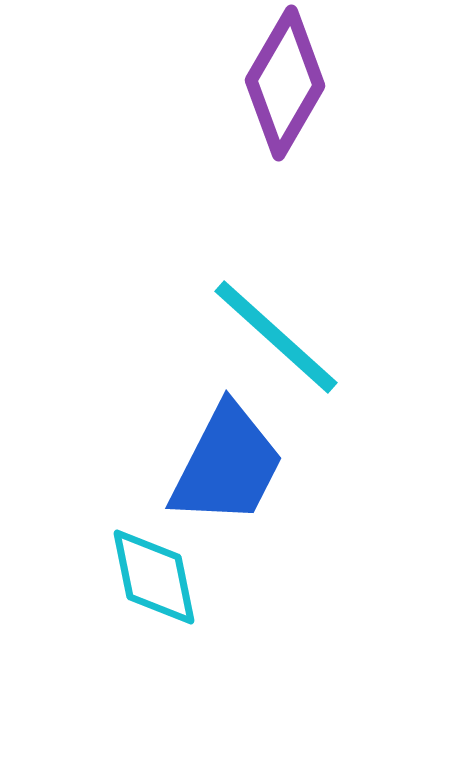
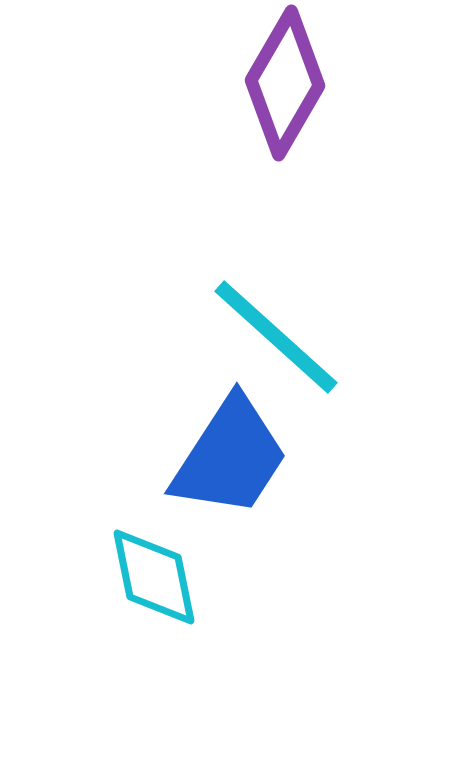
blue trapezoid: moved 3 px right, 8 px up; rotated 6 degrees clockwise
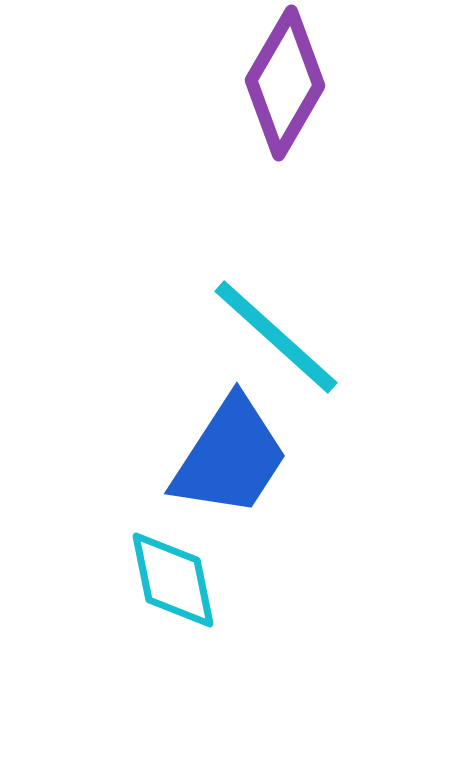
cyan diamond: moved 19 px right, 3 px down
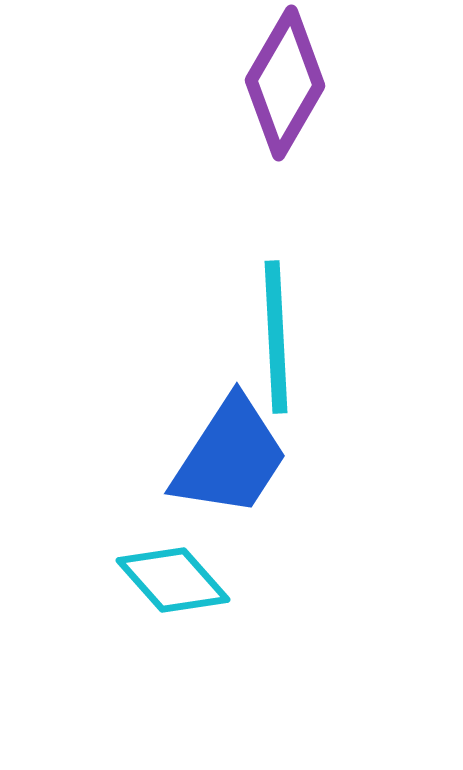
cyan line: rotated 45 degrees clockwise
cyan diamond: rotated 30 degrees counterclockwise
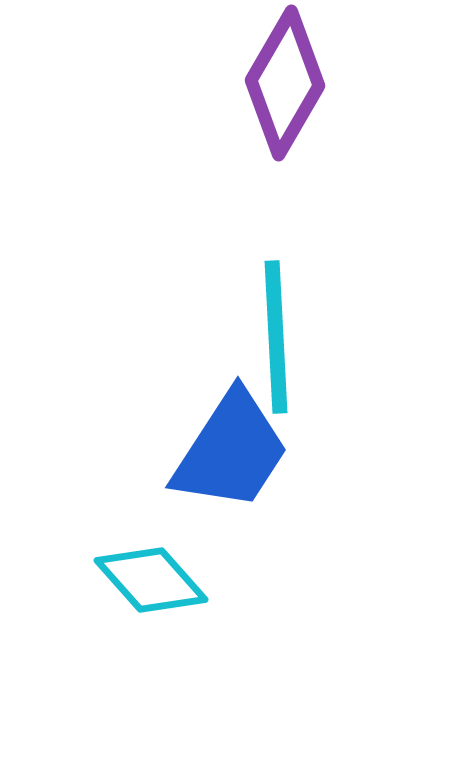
blue trapezoid: moved 1 px right, 6 px up
cyan diamond: moved 22 px left
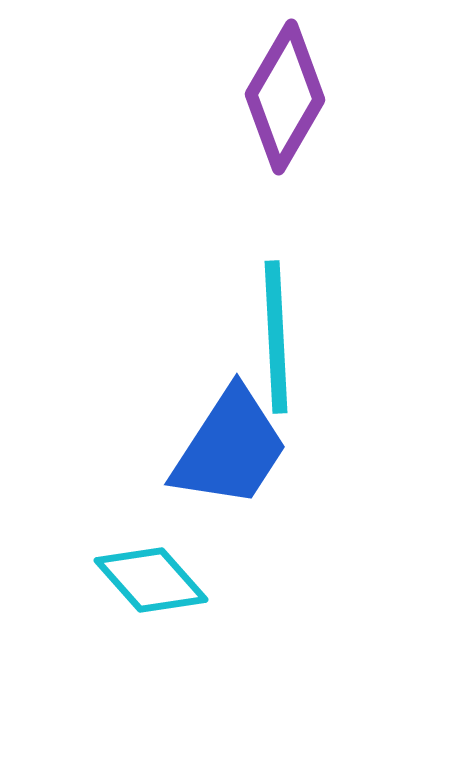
purple diamond: moved 14 px down
blue trapezoid: moved 1 px left, 3 px up
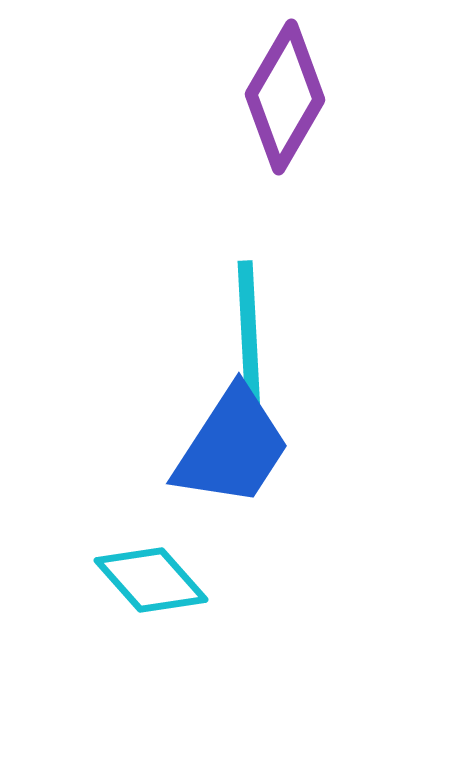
cyan line: moved 27 px left
blue trapezoid: moved 2 px right, 1 px up
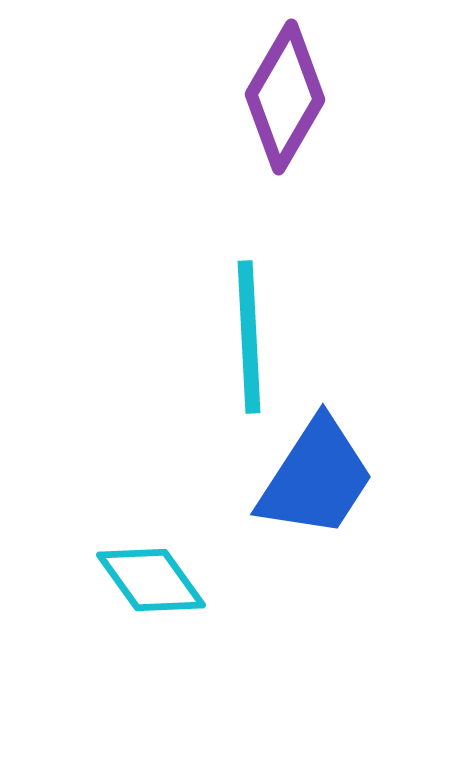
blue trapezoid: moved 84 px right, 31 px down
cyan diamond: rotated 6 degrees clockwise
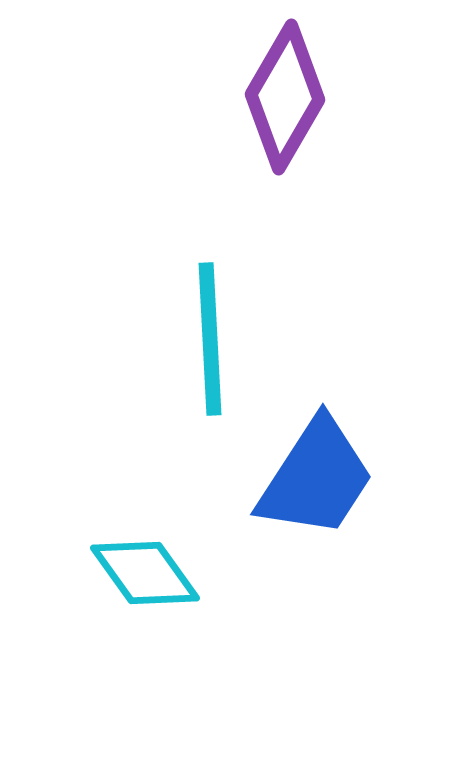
cyan line: moved 39 px left, 2 px down
cyan diamond: moved 6 px left, 7 px up
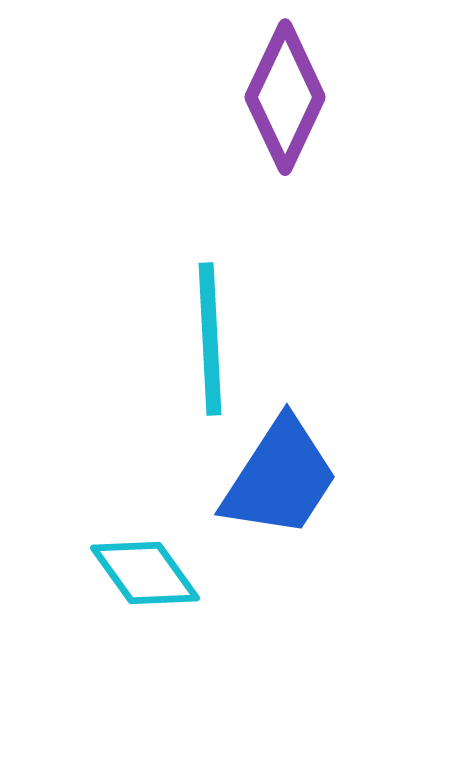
purple diamond: rotated 5 degrees counterclockwise
blue trapezoid: moved 36 px left
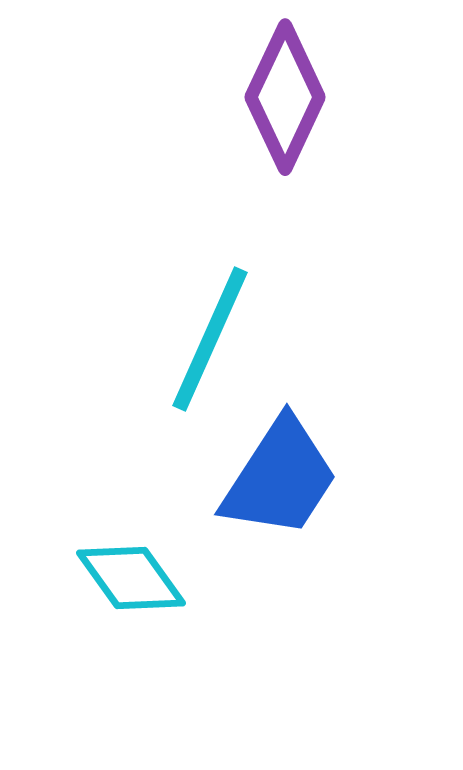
cyan line: rotated 27 degrees clockwise
cyan diamond: moved 14 px left, 5 px down
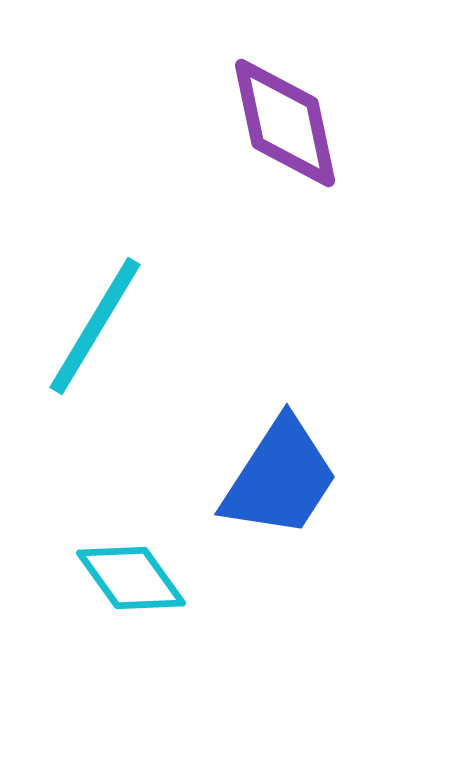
purple diamond: moved 26 px down; rotated 37 degrees counterclockwise
cyan line: moved 115 px left, 13 px up; rotated 7 degrees clockwise
